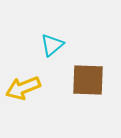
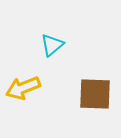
brown square: moved 7 px right, 14 px down
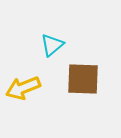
brown square: moved 12 px left, 15 px up
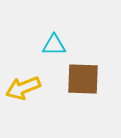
cyan triangle: moved 2 px right; rotated 40 degrees clockwise
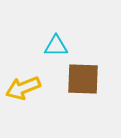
cyan triangle: moved 2 px right, 1 px down
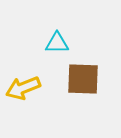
cyan triangle: moved 1 px right, 3 px up
